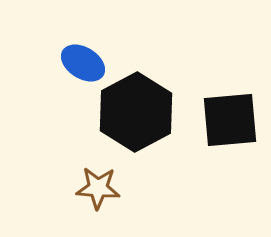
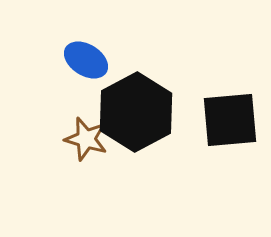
blue ellipse: moved 3 px right, 3 px up
brown star: moved 12 px left, 49 px up; rotated 12 degrees clockwise
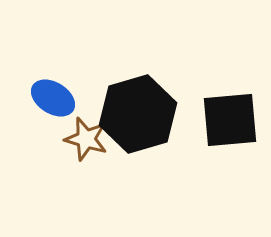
blue ellipse: moved 33 px left, 38 px down
black hexagon: moved 2 px right, 2 px down; rotated 12 degrees clockwise
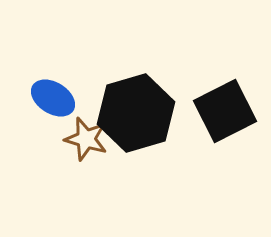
black hexagon: moved 2 px left, 1 px up
black square: moved 5 px left, 9 px up; rotated 22 degrees counterclockwise
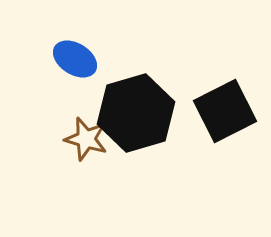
blue ellipse: moved 22 px right, 39 px up
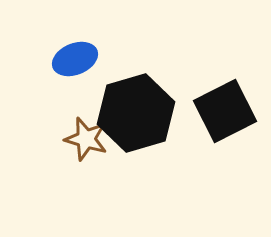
blue ellipse: rotated 54 degrees counterclockwise
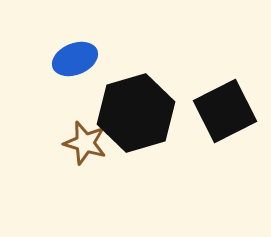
brown star: moved 1 px left, 4 px down
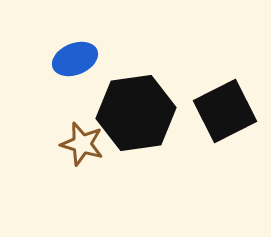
black hexagon: rotated 8 degrees clockwise
brown star: moved 3 px left, 1 px down
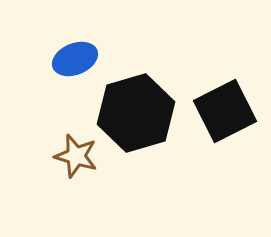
black hexagon: rotated 8 degrees counterclockwise
brown star: moved 6 px left, 12 px down
